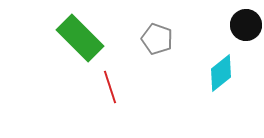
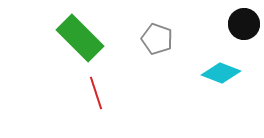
black circle: moved 2 px left, 1 px up
cyan diamond: rotated 60 degrees clockwise
red line: moved 14 px left, 6 px down
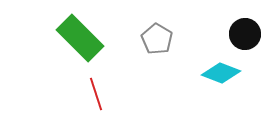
black circle: moved 1 px right, 10 px down
gray pentagon: rotated 12 degrees clockwise
red line: moved 1 px down
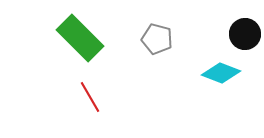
gray pentagon: rotated 16 degrees counterclockwise
red line: moved 6 px left, 3 px down; rotated 12 degrees counterclockwise
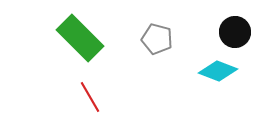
black circle: moved 10 px left, 2 px up
cyan diamond: moved 3 px left, 2 px up
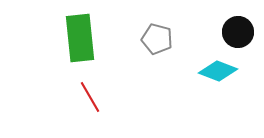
black circle: moved 3 px right
green rectangle: rotated 39 degrees clockwise
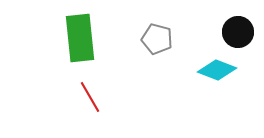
cyan diamond: moved 1 px left, 1 px up
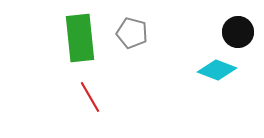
gray pentagon: moved 25 px left, 6 px up
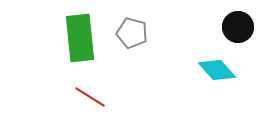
black circle: moved 5 px up
cyan diamond: rotated 27 degrees clockwise
red line: rotated 28 degrees counterclockwise
